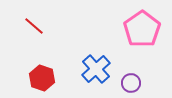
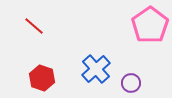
pink pentagon: moved 8 px right, 4 px up
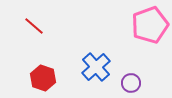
pink pentagon: rotated 15 degrees clockwise
blue cross: moved 2 px up
red hexagon: moved 1 px right
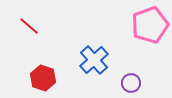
red line: moved 5 px left
blue cross: moved 2 px left, 7 px up
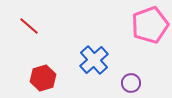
red hexagon: rotated 25 degrees clockwise
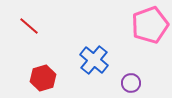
blue cross: rotated 8 degrees counterclockwise
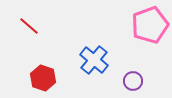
red hexagon: rotated 25 degrees counterclockwise
purple circle: moved 2 px right, 2 px up
